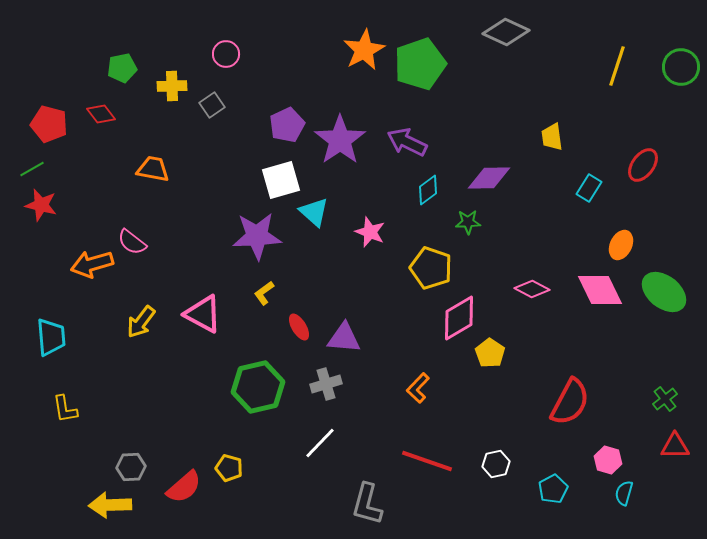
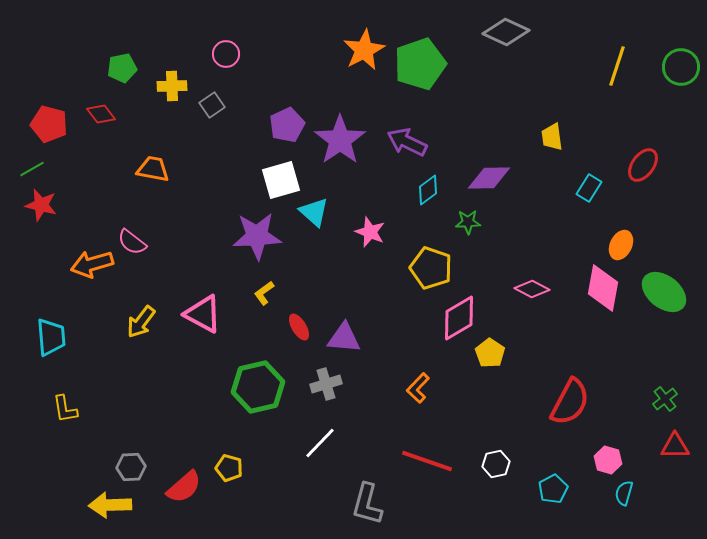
pink diamond at (600, 290): moved 3 px right, 2 px up; rotated 36 degrees clockwise
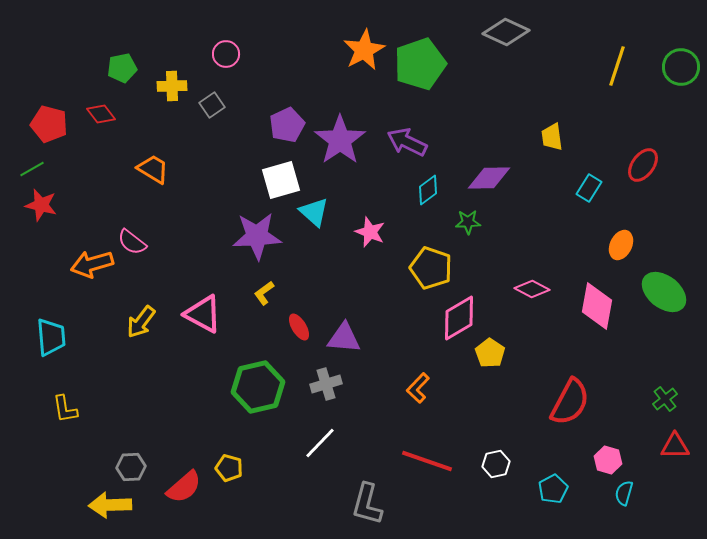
orange trapezoid at (153, 169): rotated 20 degrees clockwise
pink diamond at (603, 288): moved 6 px left, 18 px down
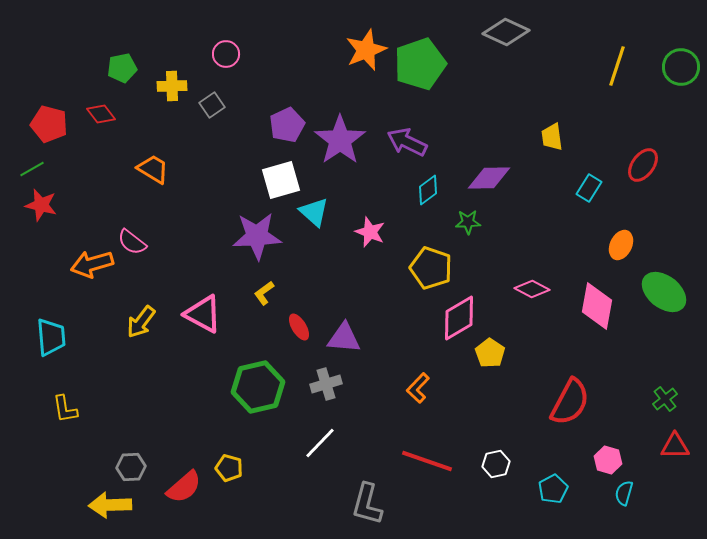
orange star at (364, 50): moved 2 px right; rotated 6 degrees clockwise
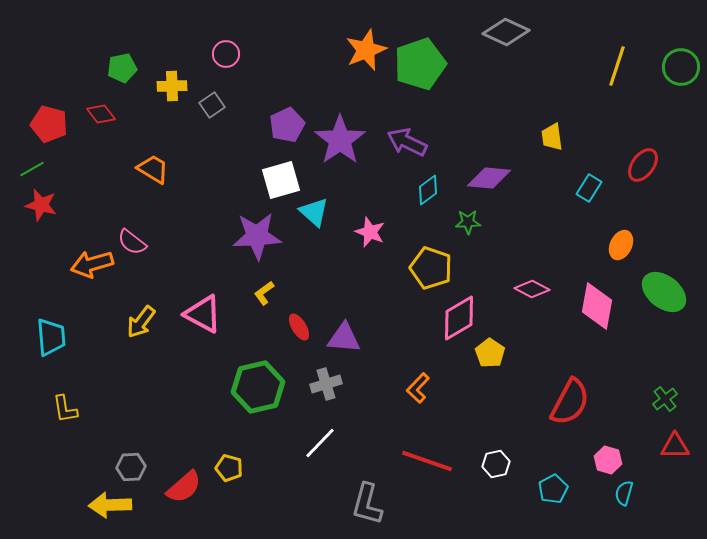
purple diamond at (489, 178): rotated 6 degrees clockwise
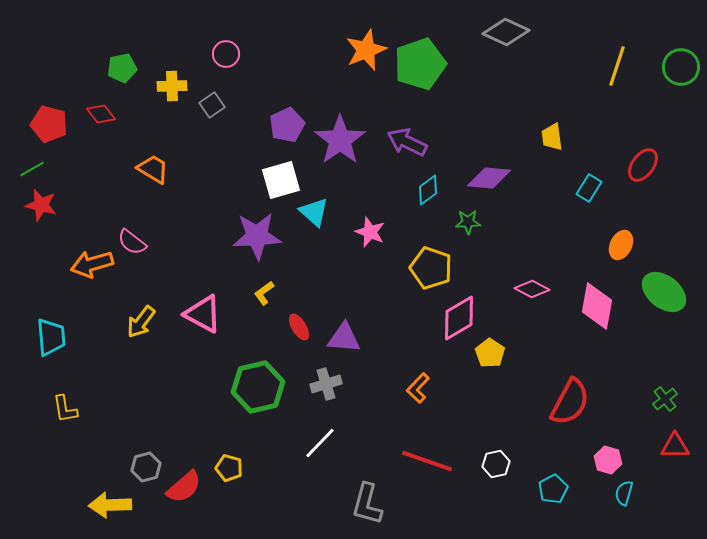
gray hexagon at (131, 467): moved 15 px right; rotated 12 degrees counterclockwise
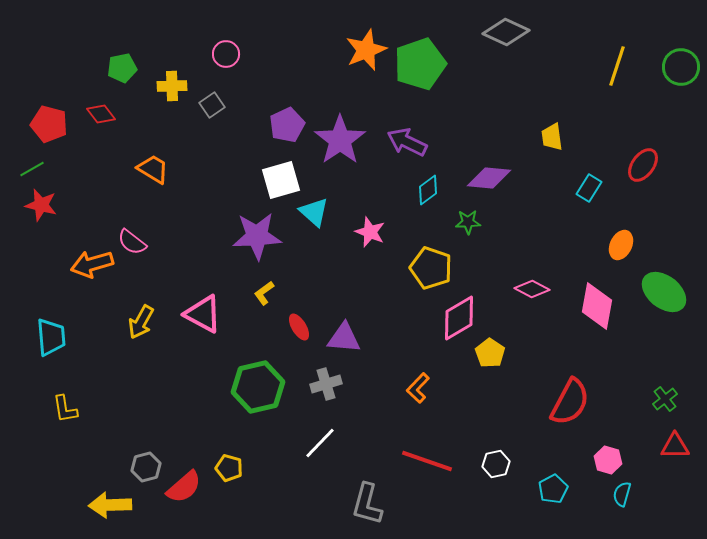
yellow arrow at (141, 322): rotated 8 degrees counterclockwise
cyan semicircle at (624, 493): moved 2 px left, 1 px down
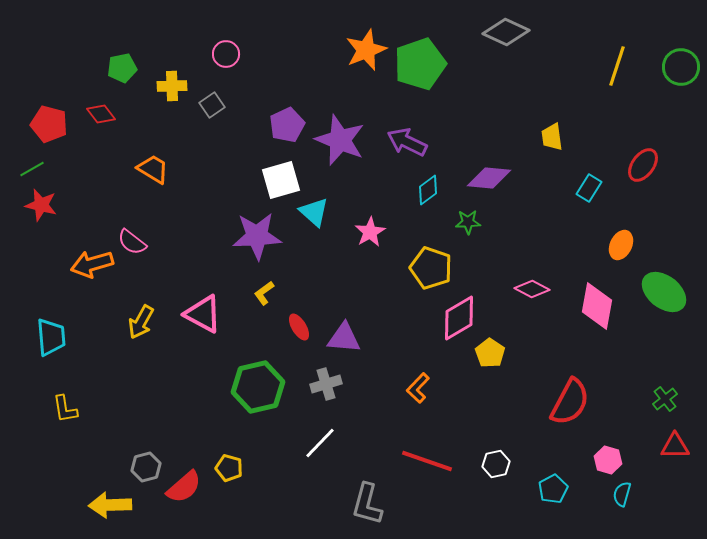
purple star at (340, 140): rotated 15 degrees counterclockwise
pink star at (370, 232): rotated 20 degrees clockwise
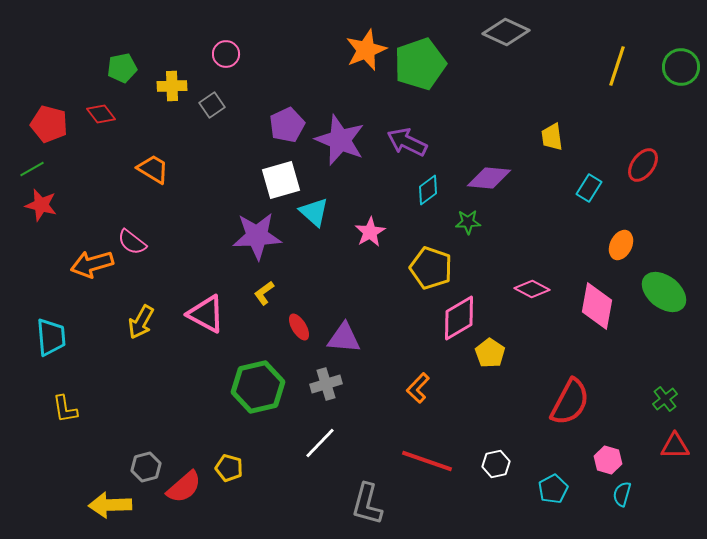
pink triangle at (203, 314): moved 3 px right
